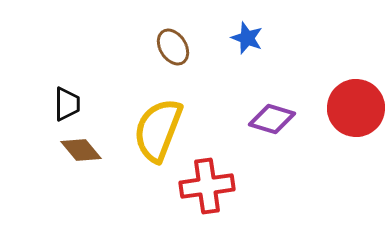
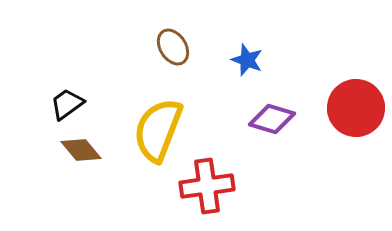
blue star: moved 22 px down
black trapezoid: rotated 126 degrees counterclockwise
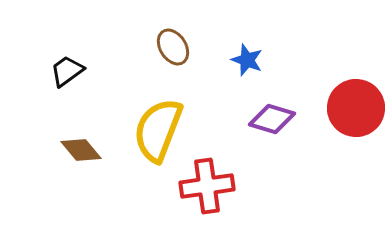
black trapezoid: moved 33 px up
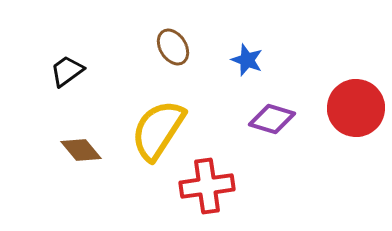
yellow semicircle: rotated 12 degrees clockwise
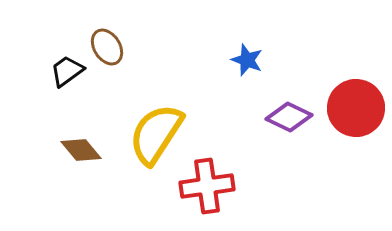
brown ellipse: moved 66 px left
purple diamond: moved 17 px right, 2 px up; rotated 9 degrees clockwise
yellow semicircle: moved 2 px left, 4 px down
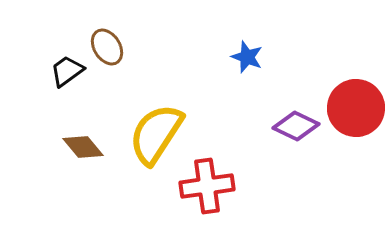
blue star: moved 3 px up
purple diamond: moved 7 px right, 9 px down
brown diamond: moved 2 px right, 3 px up
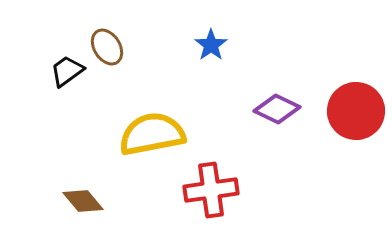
blue star: moved 36 px left, 12 px up; rotated 16 degrees clockwise
red circle: moved 3 px down
purple diamond: moved 19 px left, 17 px up
yellow semicircle: moved 4 px left; rotated 46 degrees clockwise
brown diamond: moved 54 px down
red cross: moved 4 px right, 4 px down
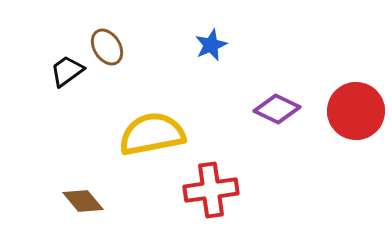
blue star: rotated 12 degrees clockwise
